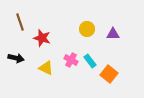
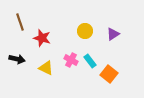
yellow circle: moved 2 px left, 2 px down
purple triangle: rotated 32 degrees counterclockwise
black arrow: moved 1 px right, 1 px down
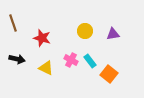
brown line: moved 7 px left, 1 px down
purple triangle: rotated 24 degrees clockwise
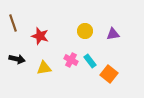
red star: moved 2 px left, 2 px up
yellow triangle: moved 2 px left; rotated 35 degrees counterclockwise
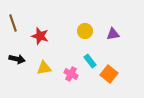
pink cross: moved 14 px down
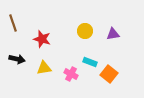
red star: moved 2 px right, 3 px down
cyan rectangle: moved 1 px down; rotated 32 degrees counterclockwise
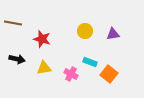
brown line: rotated 60 degrees counterclockwise
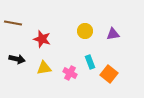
cyan rectangle: rotated 48 degrees clockwise
pink cross: moved 1 px left, 1 px up
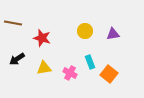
red star: moved 1 px up
black arrow: rotated 133 degrees clockwise
